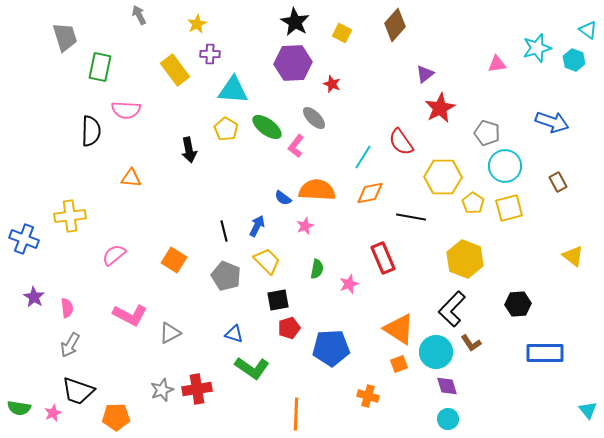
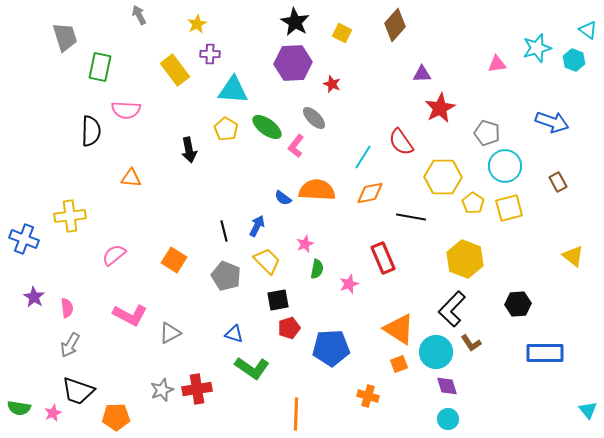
purple triangle at (425, 74): moved 3 px left; rotated 36 degrees clockwise
pink star at (305, 226): moved 18 px down
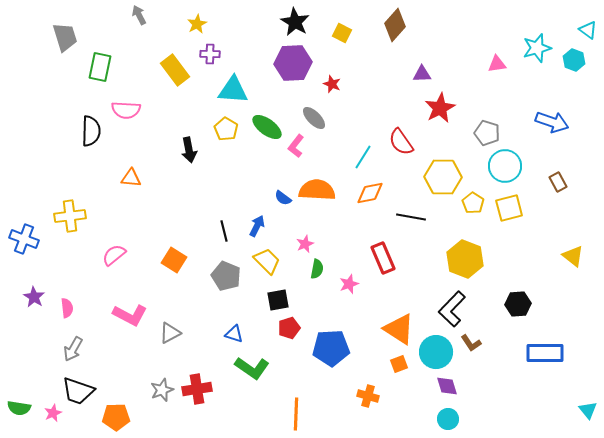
gray arrow at (70, 345): moved 3 px right, 4 px down
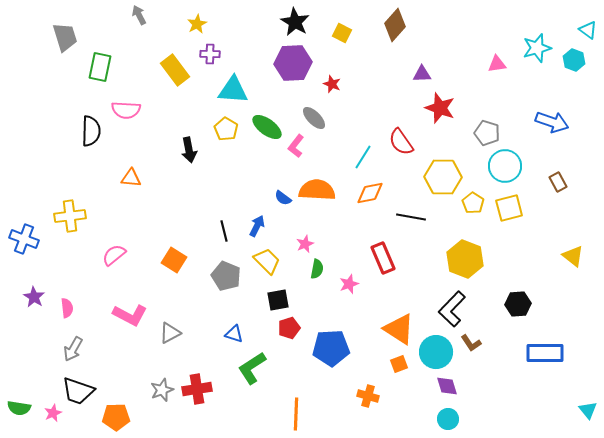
red star at (440, 108): rotated 24 degrees counterclockwise
green L-shape at (252, 368): rotated 112 degrees clockwise
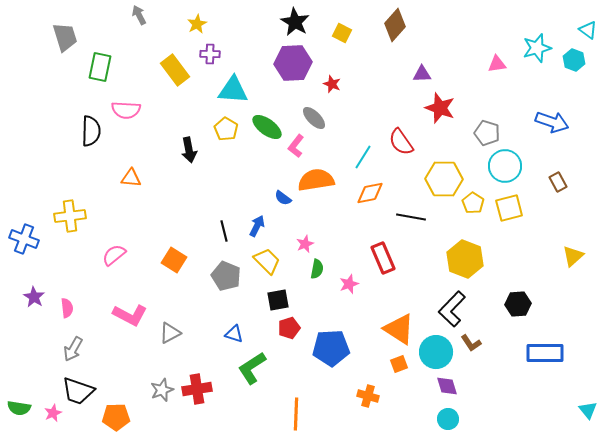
yellow hexagon at (443, 177): moved 1 px right, 2 px down
orange semicircle at (317, 190): moved 1 px left, 10 px up; rotated 12 degrees counterclockwise
yellow triangle at (573, 256): rotated 40 degrees clockwise
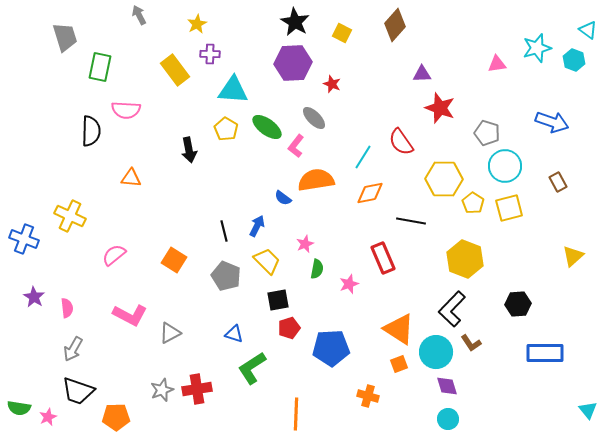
yellow cross at (70, 216): rotated 32 degrees clockwise
black line at (411, 217): moved 4 px down
pink star at (53, 413): moved 5 px left, 4 px down
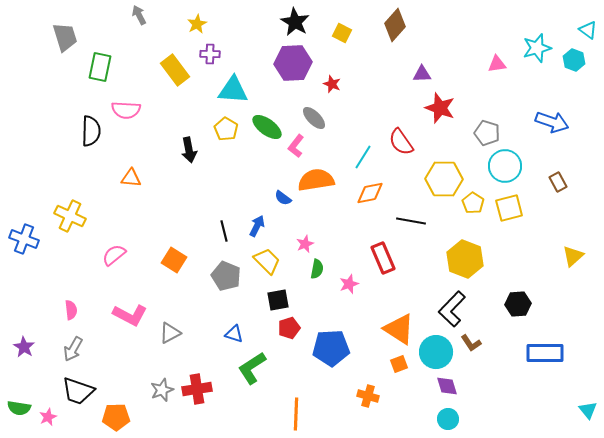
purple star at (34, 297): moved 10 px left, 50 px down
pink semicircle at (67, 308): moved 4 px right, 2 px down
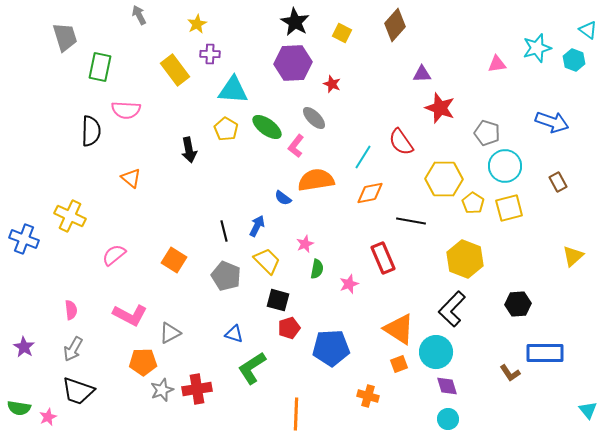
orange triangle at (131, 178): rotated 35 degrees clockwise
black square at (278, 300): rotated 25 degrees clockwise
brown L-shape at (471, 343): moved 39 px right, 30 px down
orange pentagon at (116, 417): moved 27 px right, 55 px up
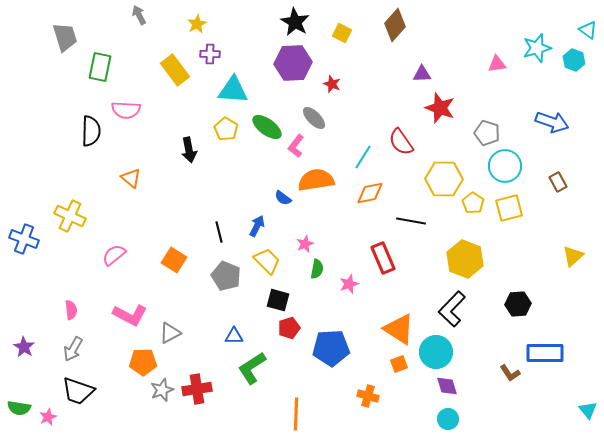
black line at (224, 231): moved 5 px left, 1 px down
blue triangle at (234, 334): moved 2 px down; rotated 18 degrees counterclockwise
